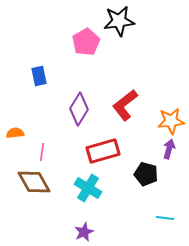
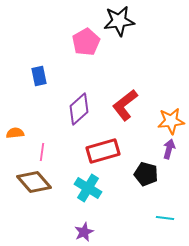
purple diamond: rotated 16 degrees clockwise
brown diamond: rotated 12 degrees counterclockwise
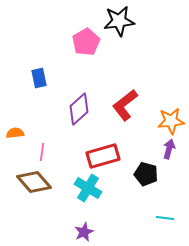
blue rectangle: moved 2 px down
red rectangle: moved 5 px down
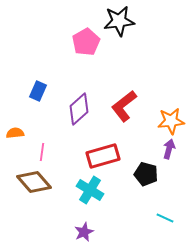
blue rectangle: moved 1 px left, 13 px down; rotated 36 degrees clockwise
red L-shape: moved 1 px left, 1 px down
cyan cross: moved 2 px right, 2 px down
cyan line: rotated 18 degrees clockwise
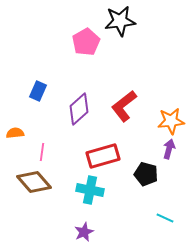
black star: moved 1 px right
cyan cross: rotated 20 degrees counterclockwise
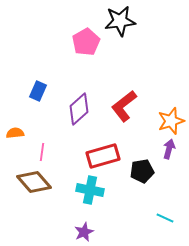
orange star: rotated 12 degrees counterclockwise
black pentagon: moved 4 px left, 3 px up; rotated 25 degrees counterclockwise
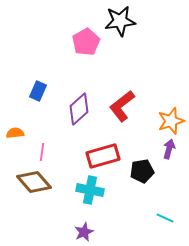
red L-shape: moved 2 px left
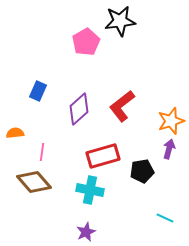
purple star: moved 2 px right
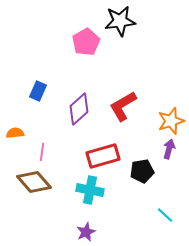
red L-shape: moved 1 px right; rotated 8 degrees clockwise
cyan line: moved 3 px up; rotated 18 degrees clockwise
